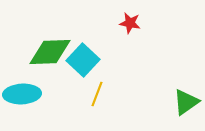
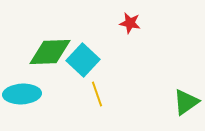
yellow line: rotated 40 degrees counterclockwise
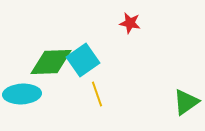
green diamond: moved 1 px right, 10 px down
cyan square: rotated 12 degrees clockwise
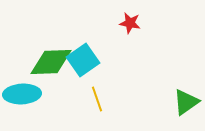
yellow line: moved 5 px down
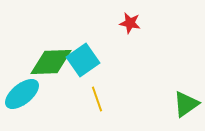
cyan ellipse: rotated 36 degrees counterclockwise
green triangle: moved 2 px down
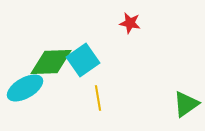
cyan ellipse: moved 3 px right, 6 px up; rotated 9 degrees clockwise
yellow line: moved 1 px right, 1 px up; rotated 10 degrees clockwise
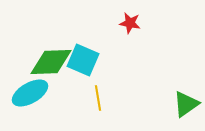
cyan square: rotated 32 degrees counterclockwise
cyan ellipse: moved 5 px right, 5 px down
